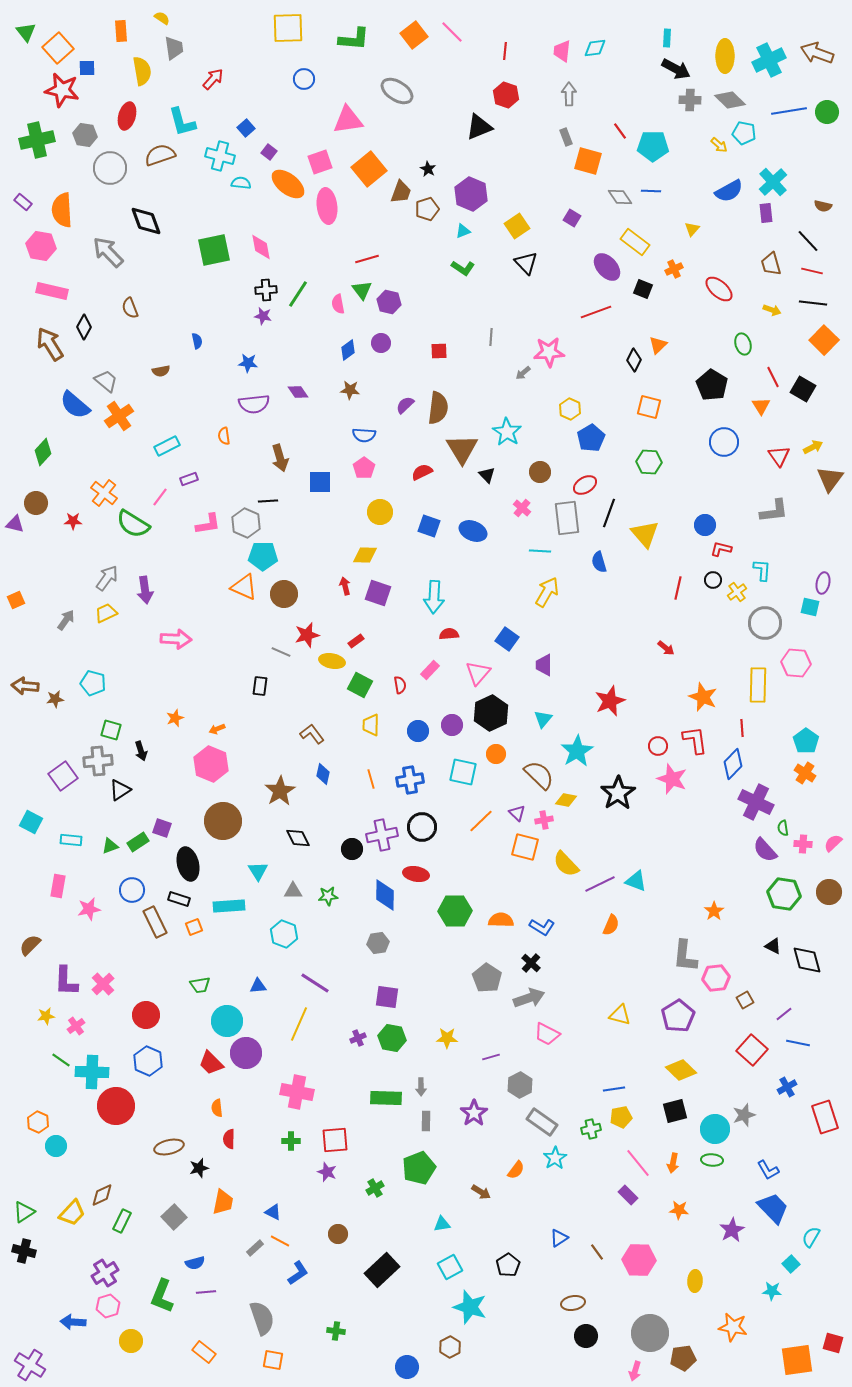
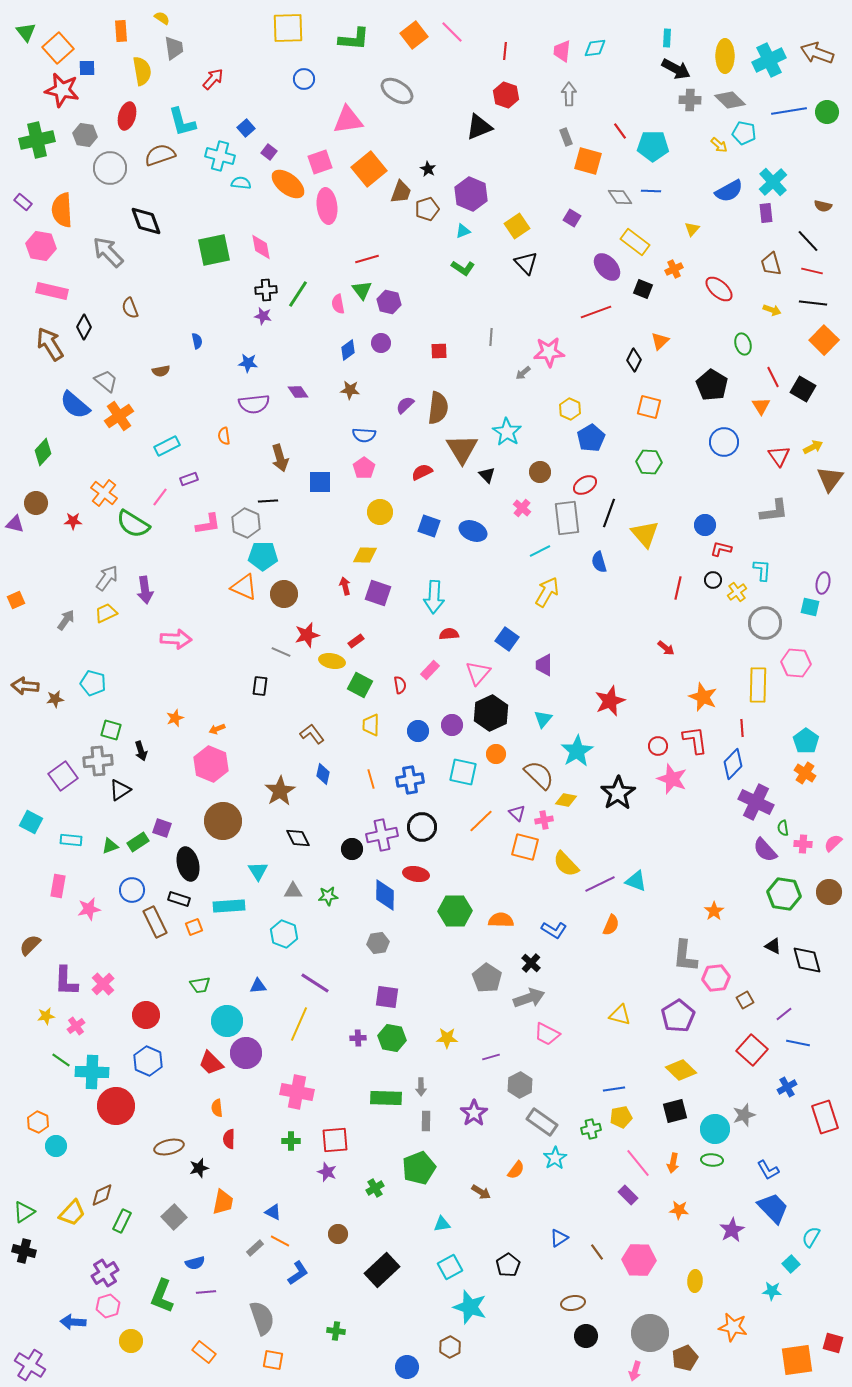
orange triangle at (658, 345): moved 2 px right, 4 px up
cyan line at (540, 551): rotated 30 degrees counterclockwise
blue L-shape at (542, 927): moved 12 px right, 3 px down
purple cross at (358, 1038): rotated 21 degrees clockwise
brown pentagon at (683, 1358): moved 2 px right; rotated 15 degrees counterclockwise
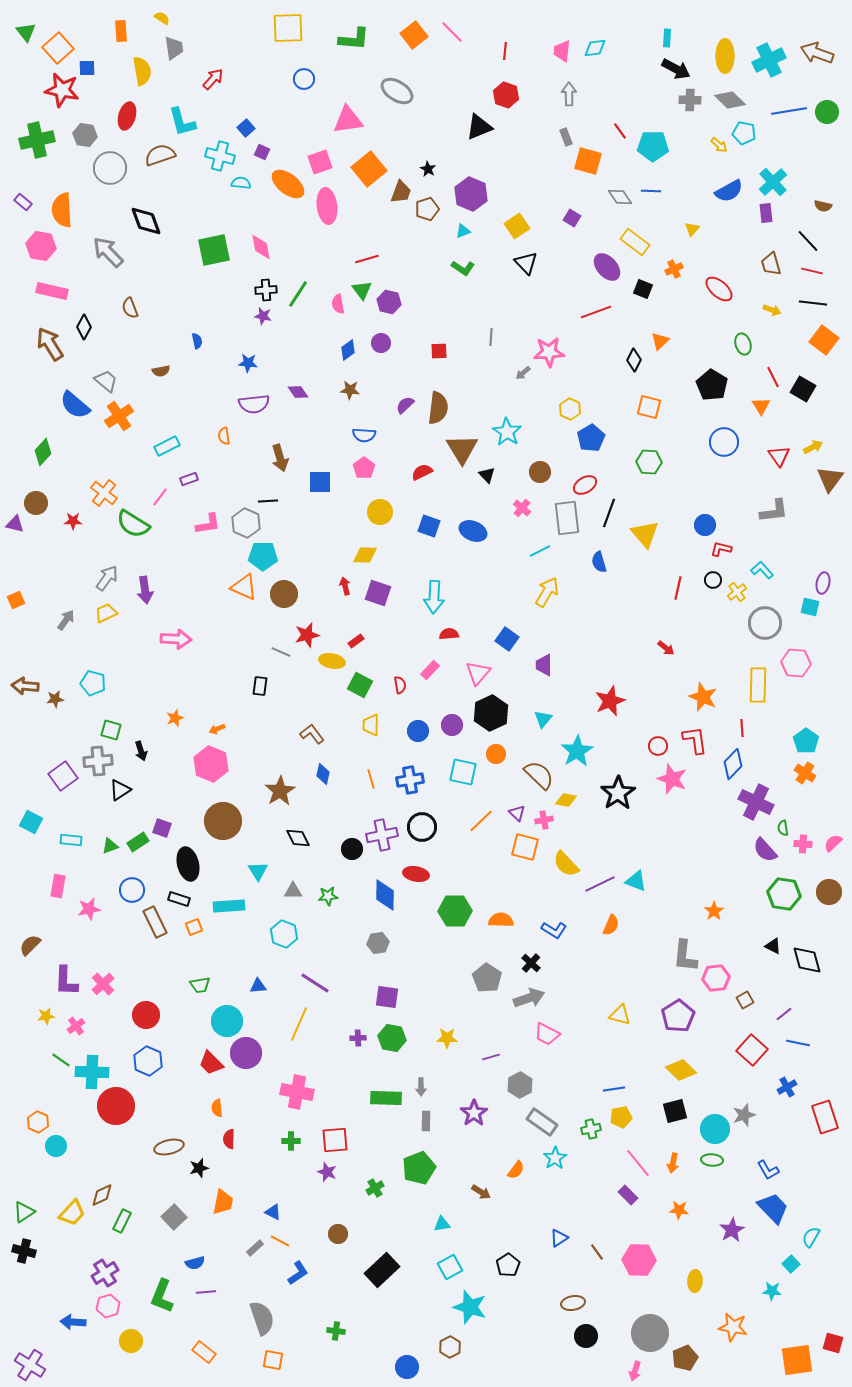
purple square at (269, 152): moved 7 px left; rotated 14 degrees counterclockwise
orange square at (824, 340): rotated 8 degrees counterclockwise
cyan L-shape at (762, 570): rotated 45 degrees counterclockwise
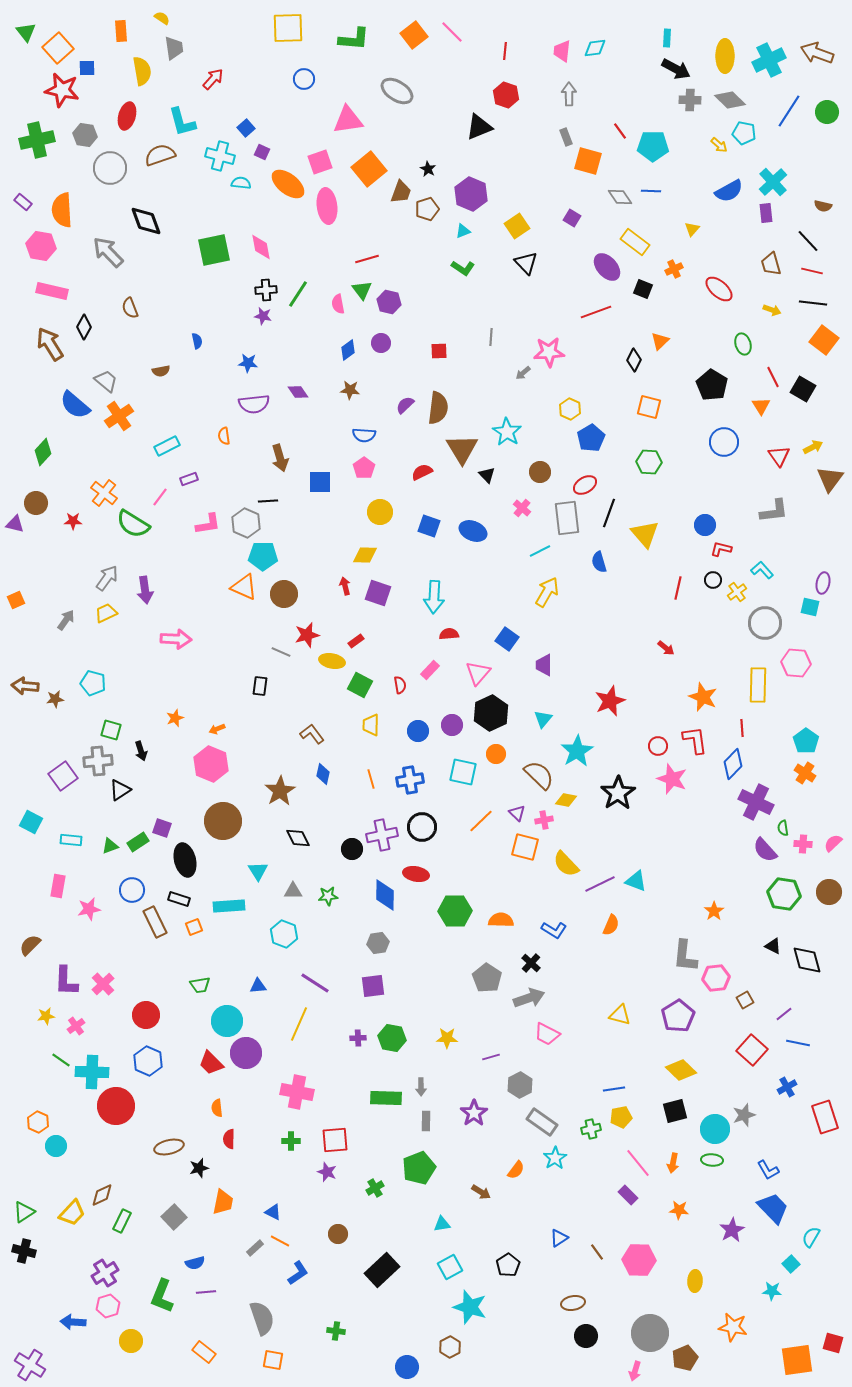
blue line at (789, 111): rotated 48 degrees counterclockwise
black ellipse at (188, 864): moved 3 px left, 4 px up
purple square at (387, 997): moved 14 px left, 11 px up; rotated 15 degrees counterclockwise
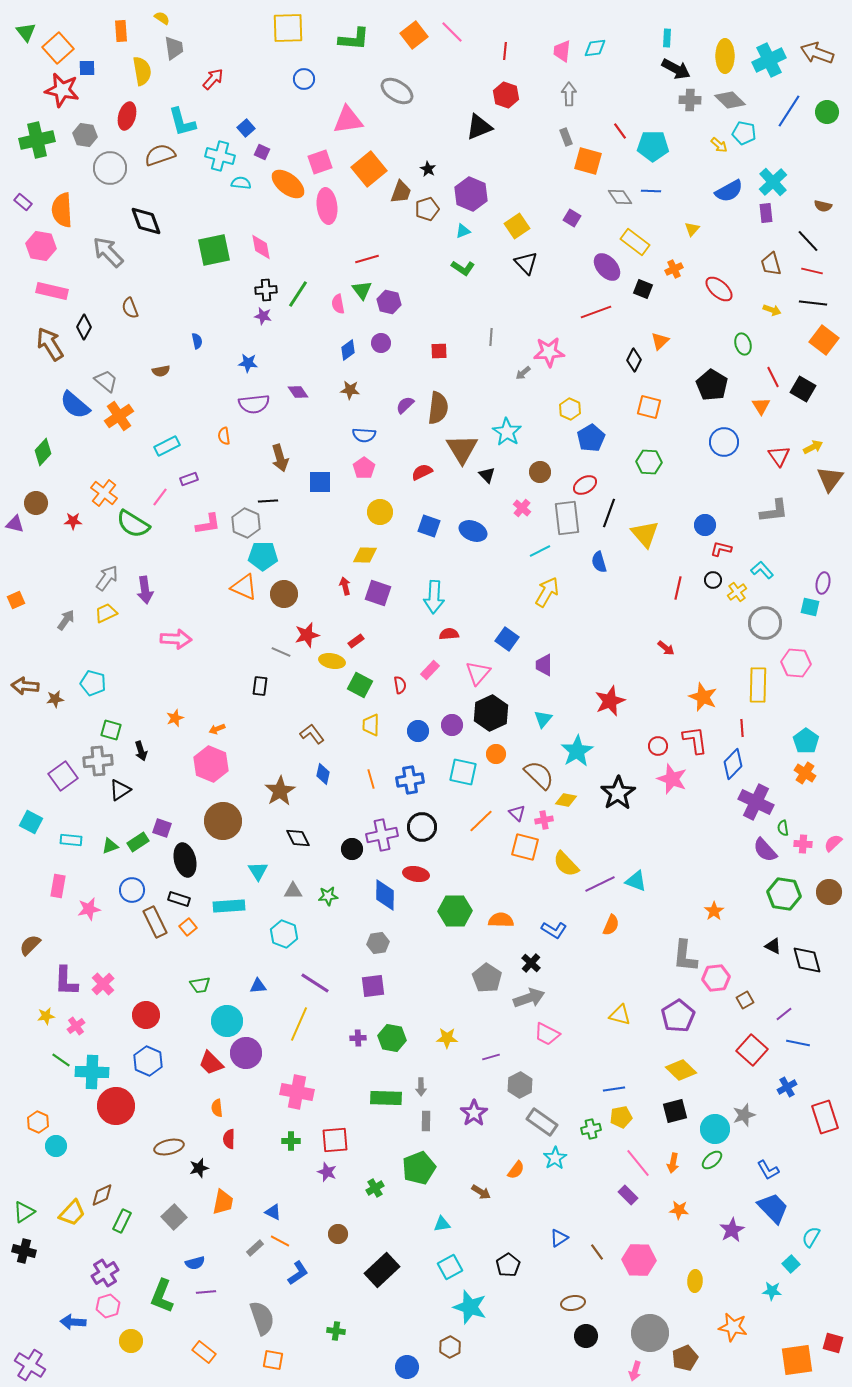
orange square at (194, 927): moved 6 px left; rotated 18 degrees counterclockwise
green ellipse at (712, 1160): rotated 45 degrees counterclockwise
